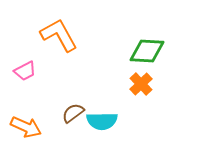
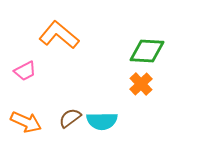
orange L-shape: rotated 21 degrees counterclockwise
brown semicircle: moved 3 px left, 5 px down
orange arrow: moved 5 px up
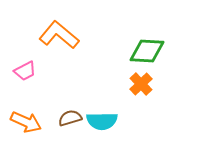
brown semicircle: rotated 20 degrees clockwise
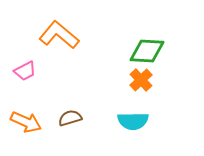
orange cross: moved 4 px up
cyan semicircle: moved 31 px right
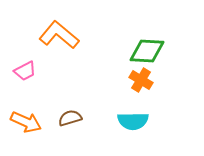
orange cross: rotated 15 degrees counterclockwise
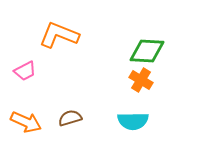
orange L-shape: rotated 18 degrees counterclockwise
